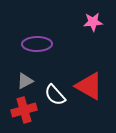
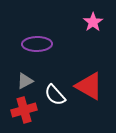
pink star: rotated 30 degrees counterclockwise
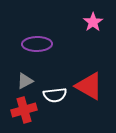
white semicircle: rotated 55 degrees counterclockwise
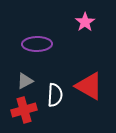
pink star: moved 8 px left
white semicircle: rotated 80 degrees counterclockwise
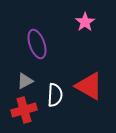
purple ellipse: rotated 72 degrees clockwise
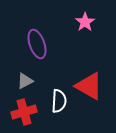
white semicircle: moved 4 px right, 6 px down
red cross: moved 2 px down
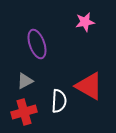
pink star: rotated 24 degrees clockwise
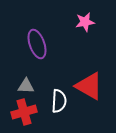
gray triangle: moved 1 px right, 5 px down; rotated 30 degrees clockwise
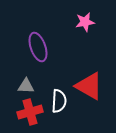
purple ellipse: moved 1 px right, 3 px down
red cross: moved 6 px right
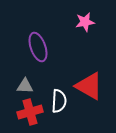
gray triangle: moved 1 px left
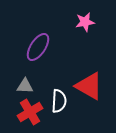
purple ellipse: rotated 52 degrees clockwise
red cross: rotated 15 degrees counterclockwise
